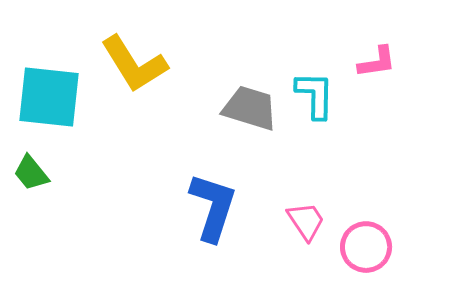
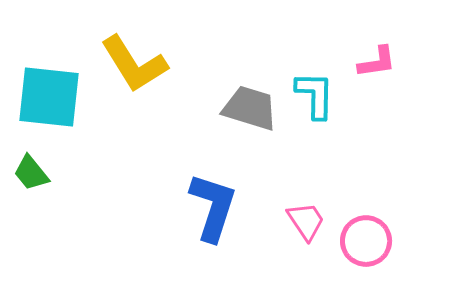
pink circle: moved 6 px up
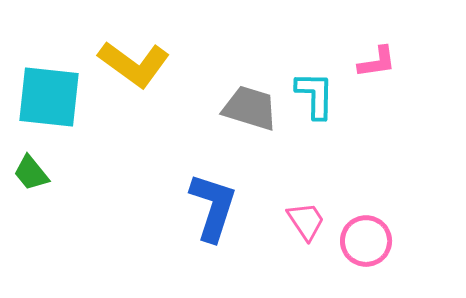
yellow L-shape: rotated 22 degrees counterclockwise
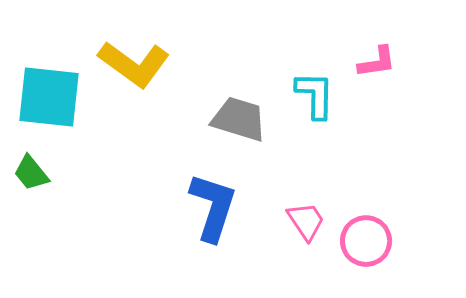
gray trapezoid: moved 11 px left, 11 px down
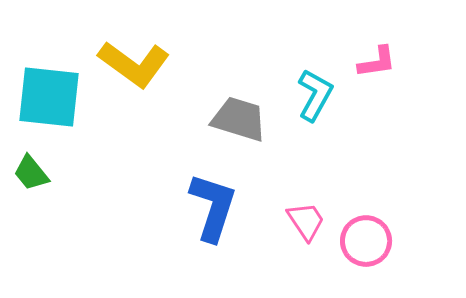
cyan L-shape: rotated 28 degrees clockwise
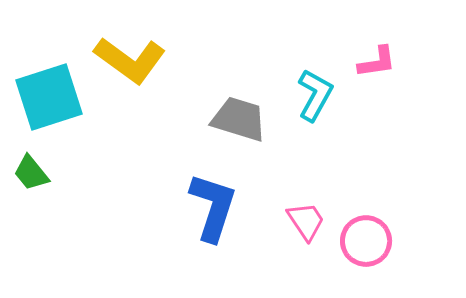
yellow L-shape: moved 4 px left, 4 px up
cyan square: rotated 24 degrees counterclockwise
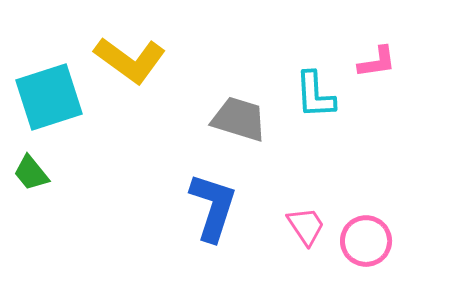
cyan L-shape: rotated 148 degrees clockwise
pink trapezoid: moved 5 px down
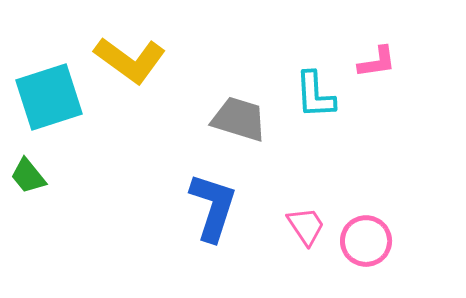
green trapezoid: moved 3 px left, 3 px down
